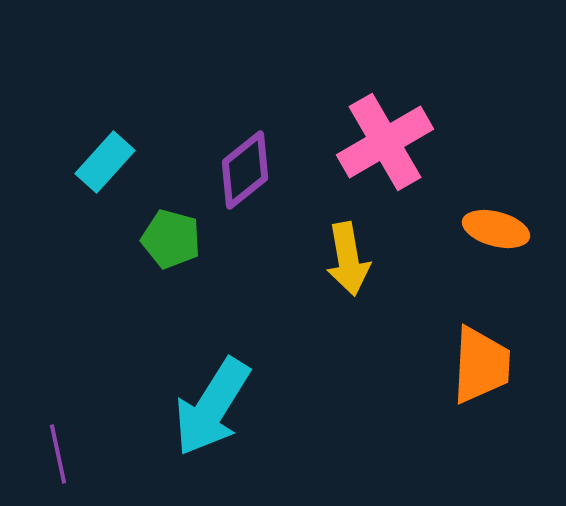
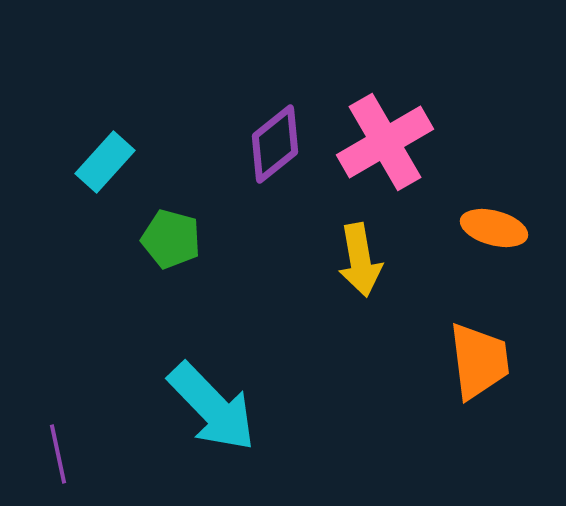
purple diamond: moved 30 px right, 26 px up
orange ellipse: moved 2 px left, 1 px up
yellow arrow: moved 12 px right, 1 px down
orange trapezoid: moved 2 px left, 4 px up; rotated 10 degrees counterclockwise
cyan arrow: rotated 76 degrees counterclockwise
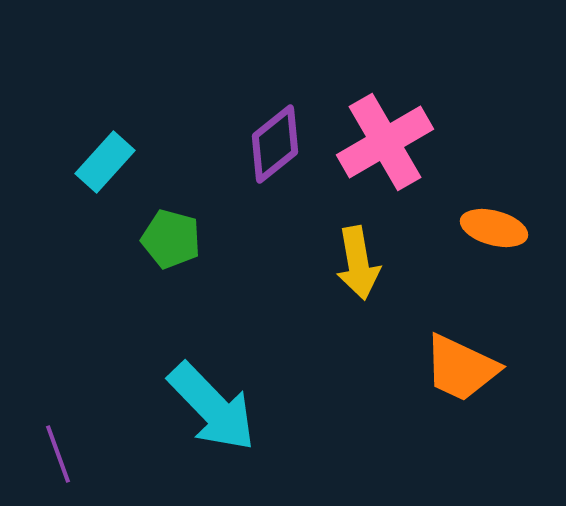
yellow arrow: moved 2 px left, 3 px down
orange trapezoid: moved 18 px left, 7 px down; rotated 122 degrees clockwise
purple line: rotated 8 degrees counterclockwise
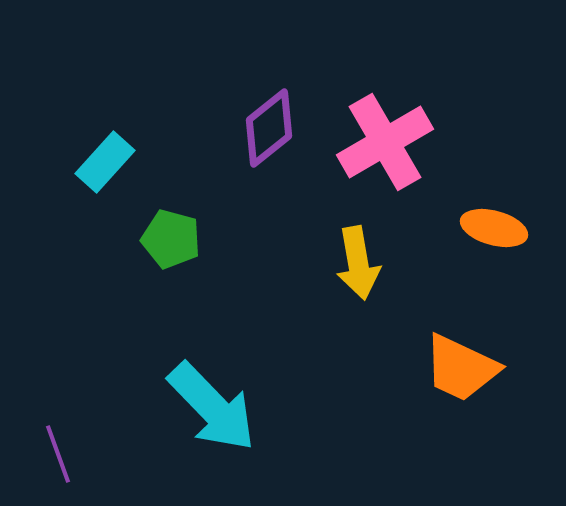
purple diamond: moved 6 px left, 16 px up
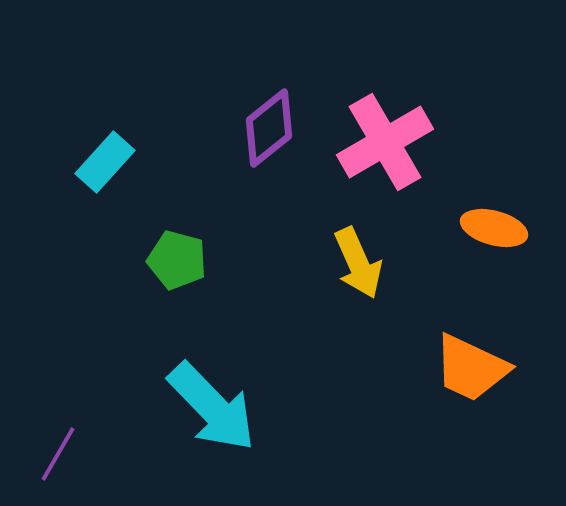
green pentagon: moved 6 px right, 21 px down
yellow arrow: rotated 14 degrees counterclockwise
orange trapezoid: moved 10 px right
purple line: rotated 50 degrees clockwise
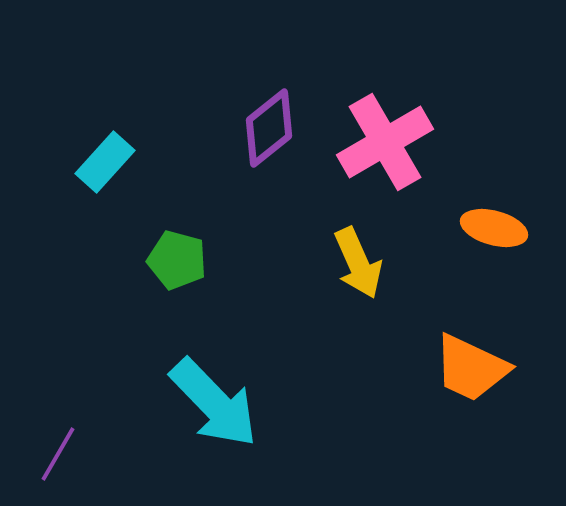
cyan arrow: moved 2 px right, 4 px up
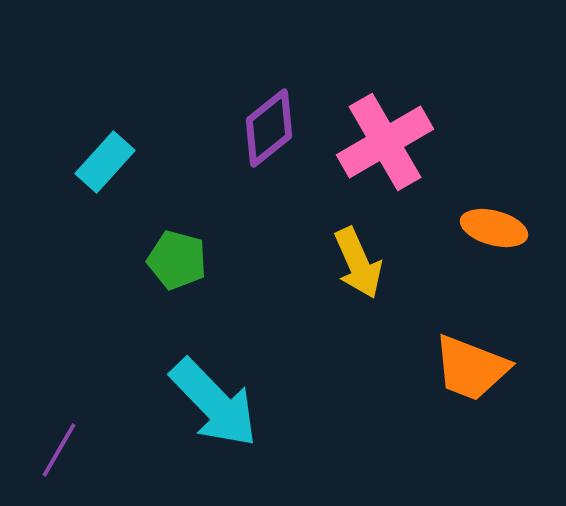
orange trapezoid: rotated 4 degrees counterclockwise
purple line: moved 1 px right, 4 px up
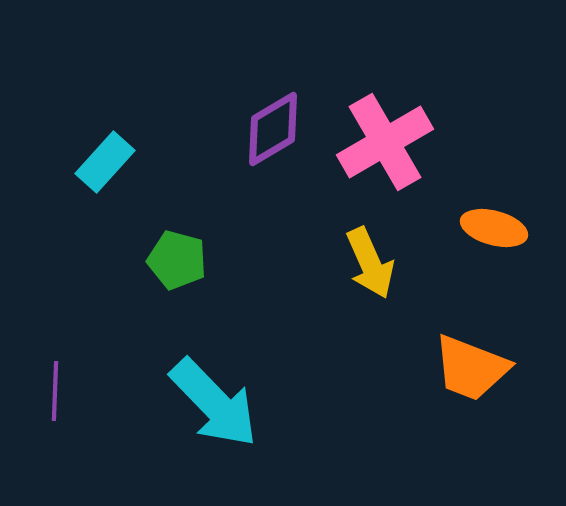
purple diamond: moved 4 px right, 1 px down; rotated 8 degrees clockwise
yellow arrow: moved 12 px right
purple line: moved 4 px left, 59 px up; rotated 28 degrees counterclockwise
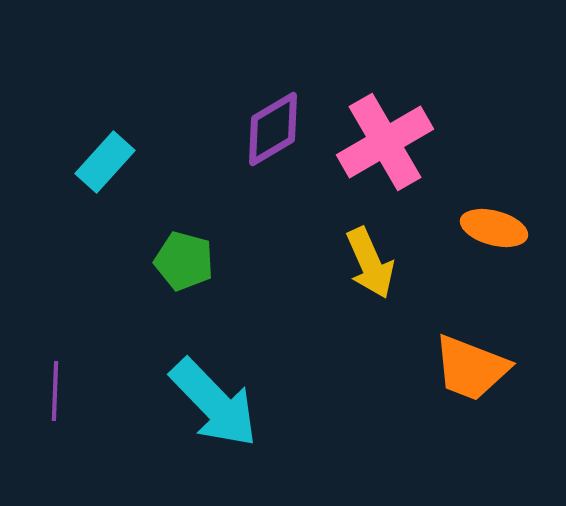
green pentagon: moved 7 px right, 1 px down
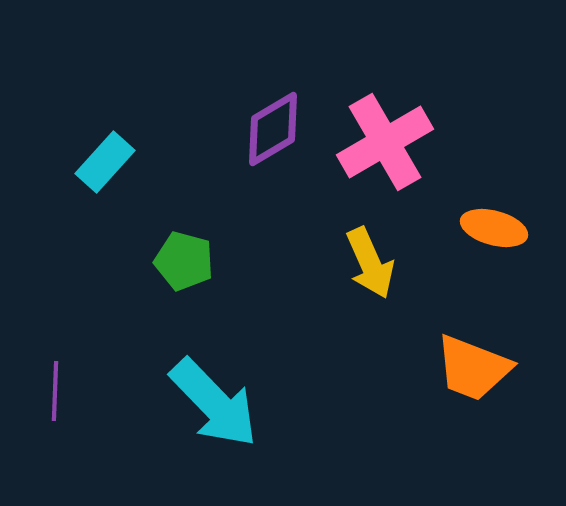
orange trapezoid: moved 2 px right
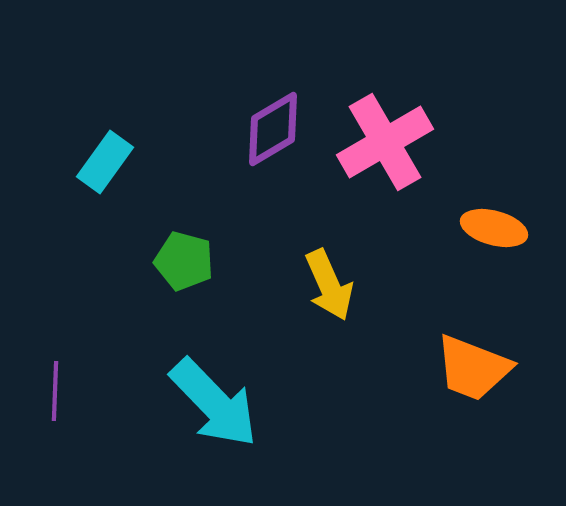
cyan rectangle: rotated 6 degrees counterclockwise
yellow arrow: moved 41 px left, 22 px down
